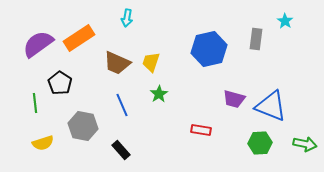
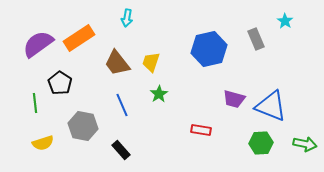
gray rectangle: rotated 30 degrees counterclockwise
brown trapezoid: rotated 28 degrees clockwise
green hexagon: moved 1 px right
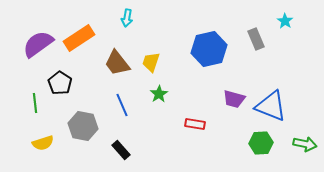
red rectangle: moved 6 px left, 6 px up
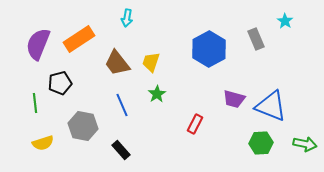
orange rectangle: moved 1 px down
purple semicircle: rotated 32 degrees counterclockwise
blue hexagon: rotated 16 degrees counterclockwise
black pentagon: rotated 25 degrees clockwise
green star: moved 2 px left
red rectangle: rotated 72 degrees counterclockwise
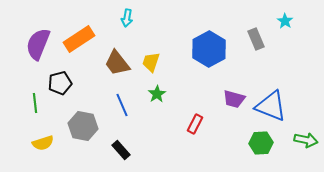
green arrow: moved 1 px right, 4 px up
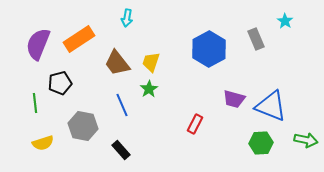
green star: moved 8 px left, 5 px up
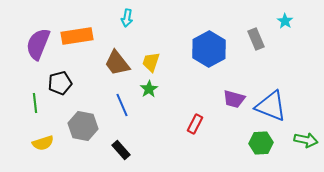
orange rectangle: moved 2 px left, 3 px up; rotated 24 degrees clockwise
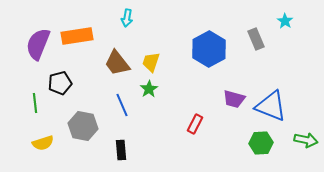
black rectangle: rotated 36 degrees clockwise
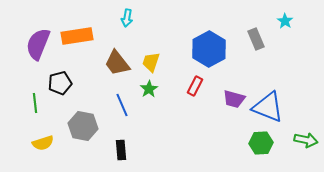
blue triangle: moved 3 px left, 1 px down
red rectangle: moved 38 px up
